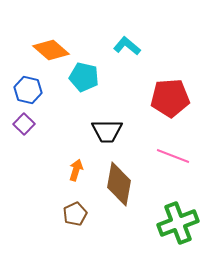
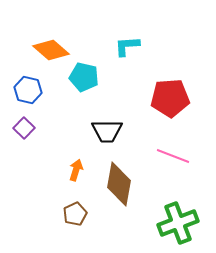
cyan L-shape: rotated 44 degrees counterclockwise
purple square: moved 4 px down
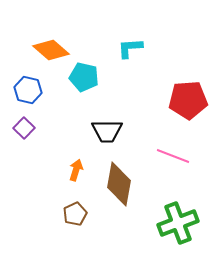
cyan L-shape: moved 3 px right, 2 px down
red pentagon: moved 18 px right, 2 px down
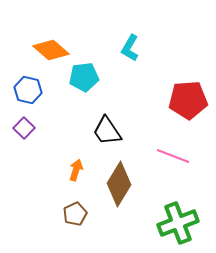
cyan L-shape: rotated 56 degrees counterclockwise
cyan pentagon: rotated 20 degrees counterclockwise
black trapezoid: rotated 56 degrees clockwise
brown diamond: rotated 21 degrees clockwise
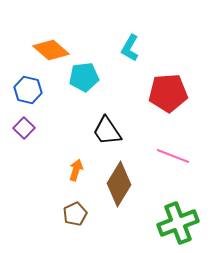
red pentagon: moved 20 px left, 7 px up
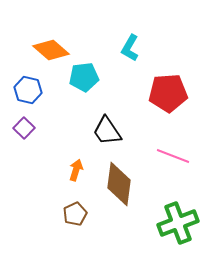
brown diamond: rotated 24 degrees counterclockwise
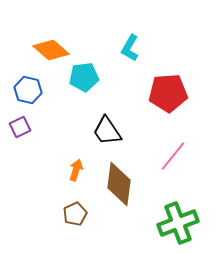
purple square: moved 4 px left, 1 px up; rotated 20 degrees clockwise
pink line: rotated 72 degrees counterclockwise
